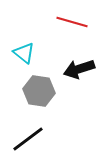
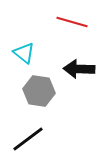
black arrow: rotated 20 degrees clockwise
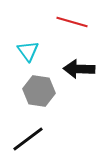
cyan triangle: moved 4 px right, 2 px up; rotated 15 degrees clockwise
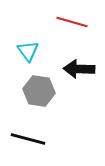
black line: rotated 52 degrees clockwise
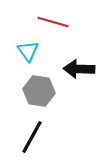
red line: moved 19 px left
black line: moved 4 px right, 2 px up; rotated 76 degrees counterclockwise
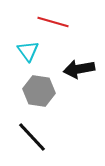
black arrow: rotated 12 degrees counterclockwise
black line: rotated 72 degrees counterclockwise
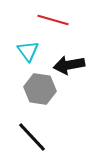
red line: moved 2 px up
black arrow: moved 10 px left, 4 px up
gray hexagon: moved 1 px right, 2 px up
